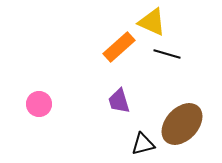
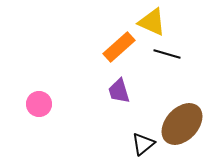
purple trapezoid: moved 10 px up
black triangle: rotated 25 degrees counterclockwise
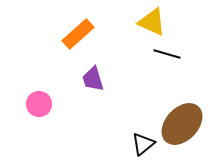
orange rectangle: moved 41 px left, 13 px up
purple trapezoid: moved 26 px left, 12 px up
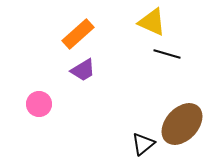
purple trapezoid: moved 10 px left, 9 px up; rotated 104 degrees counterclockwise
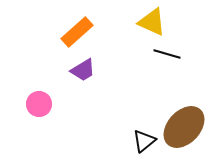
orange rectangle: moved 1 px left, 2 px up
brown ellipse: moved 2 px right, 3 px down
black triangle: moved 1 px right, 3 px up
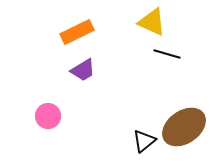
orange rectangle: rotated 16 degrees clockwise
pink circle: moved 9 px right, 12 px down
brown ellipse: rotated 12 degrees clockwise
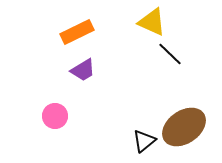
black line: moved 3 px right; rotated 28 degrees clockwise
pink circle: moved 7 px right
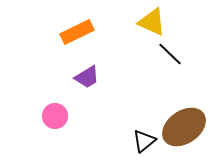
purple trapezoid: moved 4 px right, 7 px down
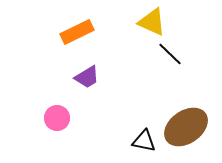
pink circle: moved 2 px right, 2 px down
brown ellipse: moved 2 px right
black triangle: rotated 50 degrees clockwise
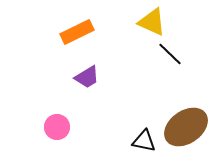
pink circle: moved 9 px down
